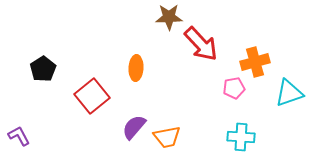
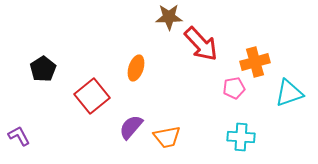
orange ellipse: rotated 15 degrees clockwise
purple semicircle: moved 3 px left
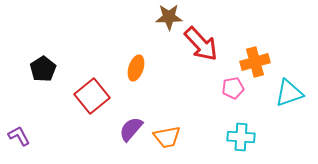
pink pentagon: moved 1 px left
purple semicircle: moved 2 px down
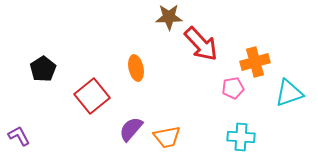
orange ellipse: rotated 30 degrees counterclockwise
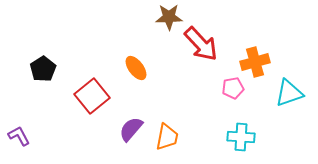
orange ellipse: rotated 25 degrees counterclockwise
orange trapezoid: rotated 68 degrees counterclockwise
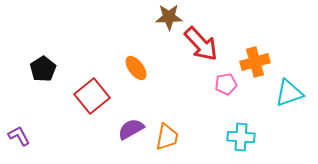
pink pentagon: moved 7 px left, 4 px up
purple semicircle: rotated 20 degrees clockwise
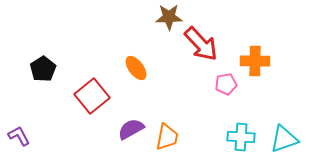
orange cross: moved 1 px up; rotated 16 degrees clockwise
cyan triangle: moved 5 px left, 46 px down
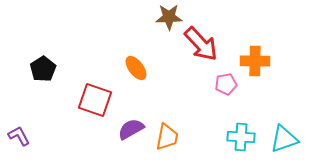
red square: moved 3 px right, 4 px down; rotated 32 degrees counterclockwise
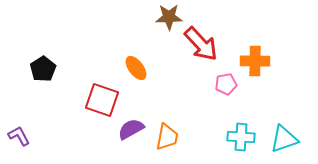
red square: moved 7 px right
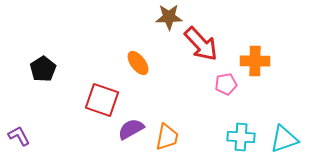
orange ellipse: moved 2 px right, 5 px up
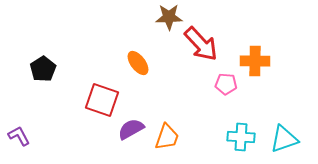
pink pentagon: rotated 15 degrees clockwise
orange trapezoid: rotated 8 degrees clockwise
